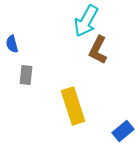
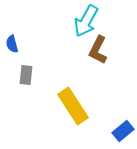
yellow rectangle: rotated 15 degrees counterclockwise
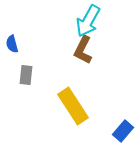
cyan arrow: moved 2 px right
brown L-shape: moved 15 px left
blue rectangle: rotated 10 degrees counterclockwise
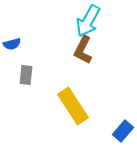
blue semicircle: rotated 90 degrees counterclockwise
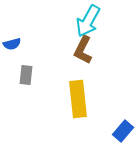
yellow rectangle: moved 5 px right, 7 px up; rotated 27 degrees clockwise
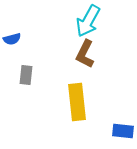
blue semicircle: moved 5 px up
brown L-shape: moved 2 px right, 4 px down
yellow rectangle: moved 1 px left, 3 px down
blue rectangle: rotated 55 degrees clockwise
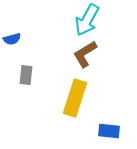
cyan arrow: moved 1 px left, 1 px up
brown L-shape: rotated 32 degrees clockwise
yellow rectangle: moved 2 px left, 4 px up; rotated 24 degrees clockwise
blue rectangle: moved 14 px left
